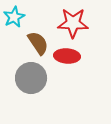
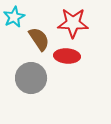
brown semicircle: moved 1 px right, 4 px up
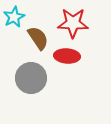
brown semicircle: moved 1 px left, 1 px up
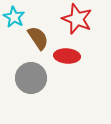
cyan star: rotated 15 degrees counterclockwise
red star: moved 4 px right, 4 px up; rotated 20 degrees clockwise
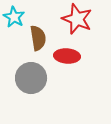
brown semicircle: rotated 25 degrees clockwise
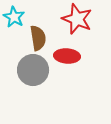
gray circle: moved 2 px right, 8 px up
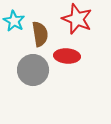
cyan star: moved 4 px down
brown semicircle: moved 2 px right, 4 px up
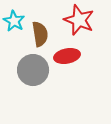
red star: moved 2 px right, 1 px down
red ellipse: rotated 15 degrees counterclockwise
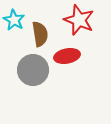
cyan star: moved 1 px up
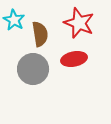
red star: moved 3 px down
red ellipse: moved 7 px right, 3 px down
gray circle: moved 1 px up
